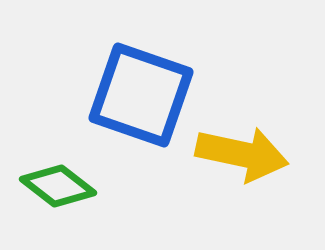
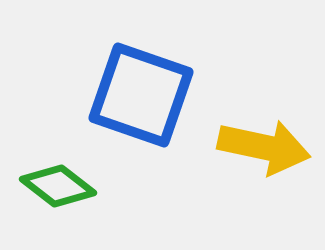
yellow arrow: moved 22 px right, 7 px up
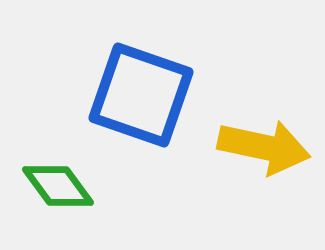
green diamond: rotated 16 degrees clockwise
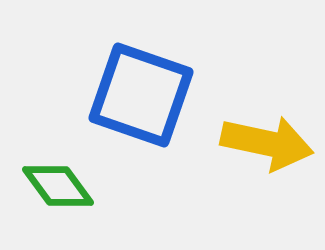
yellow arrow: moved 3 px right, 4 px up
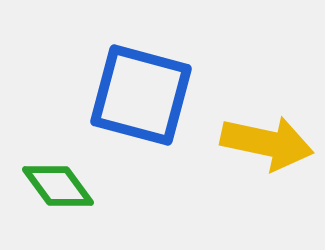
blue square: rotated 4 degrees counterclockwise
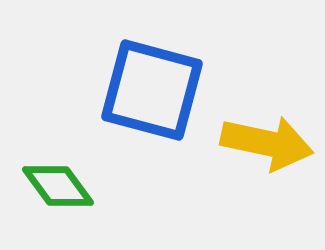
blue square: moved 11 px right, 5 px up
